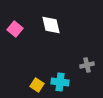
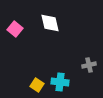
white diamond: moved 1 px left, 2 px up
gray cross: moved 2 px right
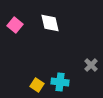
pink square: moved 4 px up
gray cross: moved 2 px right; rotated 32 degrees counterclockwise
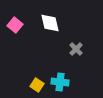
gray cross: moved 15 px left, 16 px up
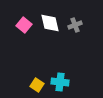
pink square: moved 9 px right
gray cross: moved 1 px left, 24 px up; rotated 24 degrees clockwise
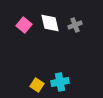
cyan cross: rotated 18 degrees counterclockwise
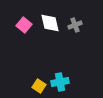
yellow square: moved 2 px right, 1 px down
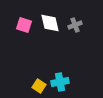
pink square: rotated 21 degrees counterclockwise
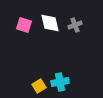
yellow square: rotated 24 degrees clockwise
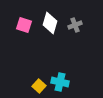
white diamond: rotated 30 degrees clockwise
cyan cross: rotated 24 degrees clockwise
yellow square: rotated 16 degrees counterclockwise
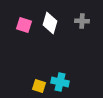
gray cross: moved 7 px right, 4 px up; rotated 24 degrees clockwise
yellow square: rotated 24 degrees counterclockwise
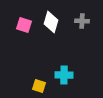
white diamond: moved 1 px right, 1 px up
cyan cross: moved 4 px right, 7 px up; rotated 12 degrees counterclockwise
